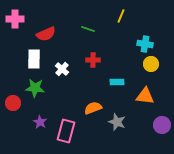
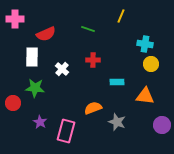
white rectangle: moved 2 px left, 2 px up
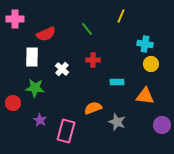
green line: moved 1 px left; rotated 32 degrees clockwise
purple star: moved 2 px up
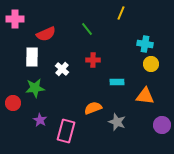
yellow line: moved 3 px up
green star: rotated 12 degrees counterclockwise
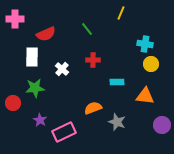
pink rectangle: moved 2 px left, 1 px down; rotated 50 degrees clockwise
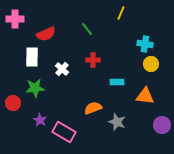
pink rectangle: rotated 55 degrees clockwise
